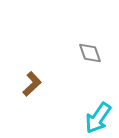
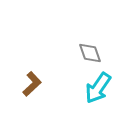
cyan arrow: moved 30 px up
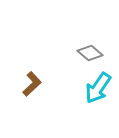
gray diamond: rotated 30 degrees counterclockwise
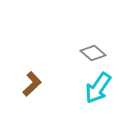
gray diamond: moved 3 px right
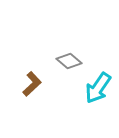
gray diamond: moved 24 px left, 8 px down
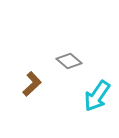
cyan arrow: moved 1 px left, 8 px down
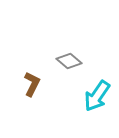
brown L-shape: rotated 20 degrees counterclockwise
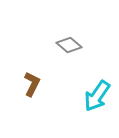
gray diamond: moved 16 px up
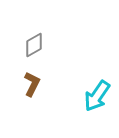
gray diamond: moved 35 px left; rotated 70 degrees counterclockwise
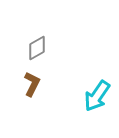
gray diamond: moved 3 px right, 3 px down
